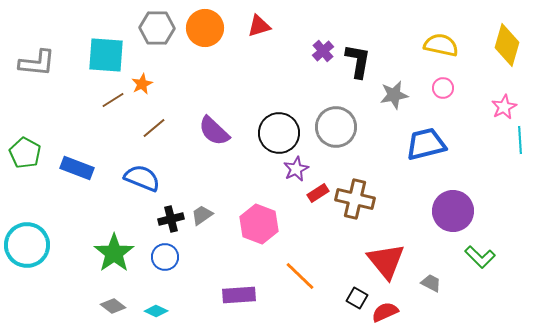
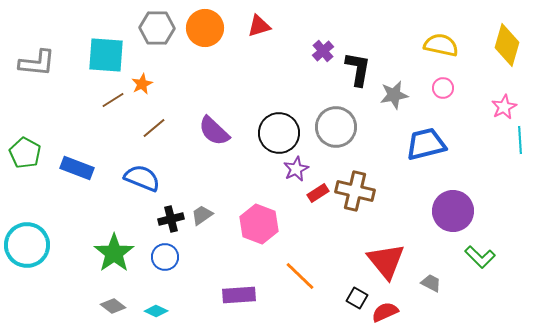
black L-shape at (358, 61): moved 8 px down
brown cross at (355, 199): moved 8 px up
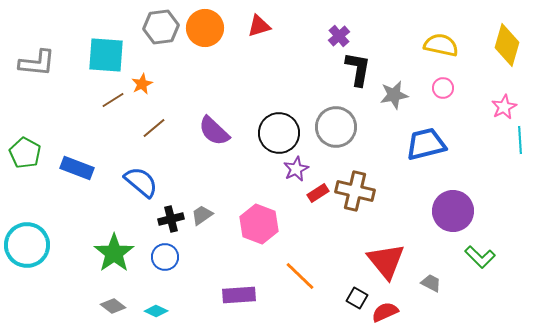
gray hexagon at (157, 28): moved 4 px right, 1 px up; rotated 8 degrees counterclockwise
purple cross at (323, 51): moved 16 px right, 15 px up
blue semicircle at (142, 178): moved 1 px left, 4 px down; rotated 18 degrees clockwise
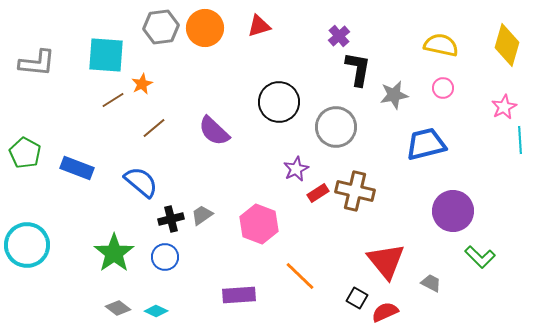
black circle at (279, 133): moved 31 px up
gray diamond at (113, 306): moved 5 px right, 2 px down
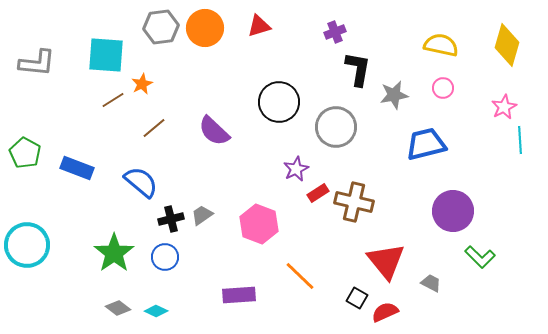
purple cross at (339, 36): moved 4 px left, 4 px up; rotated 20 degrees clockwise
brown cross at (355, 191): moved 1 px left, 11 px down
